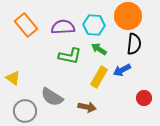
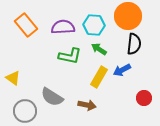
brown arrow: moved 2 px up
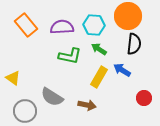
purple semicircle: moved 1 px left
blue arrow: rotated 60 degrees clockwise
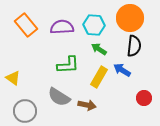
orange circle: moved 2 px right, 2 px down
black semicircle: moved 2 px down
green L-shape: moved 2 px left, 9 px down; rotated 15 degrees counterclockwise
gray semicircle: moved 7 px right
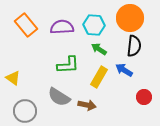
blue arrow: moved 2 px right
red circle: moved 1 px up
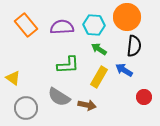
orange circle: moved 3 px left, 1 px up
gray circle: moved 1 px right, 3 px up
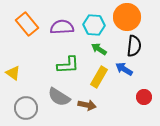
orange rectangle: moved 1 px right, 1 px up
blue arrow: moved 1 px up
yellow triangle: moved 5 px up
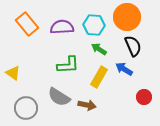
black semicircle: moved 1 px left; rotated 30 degrees counterclockwise
